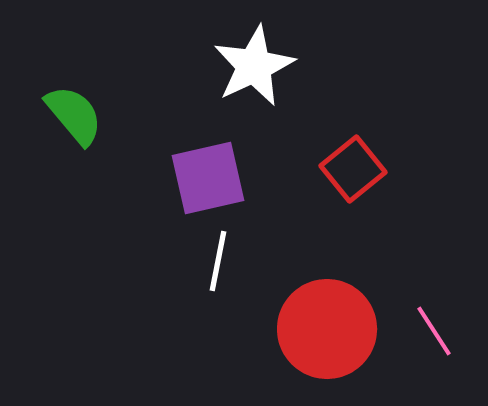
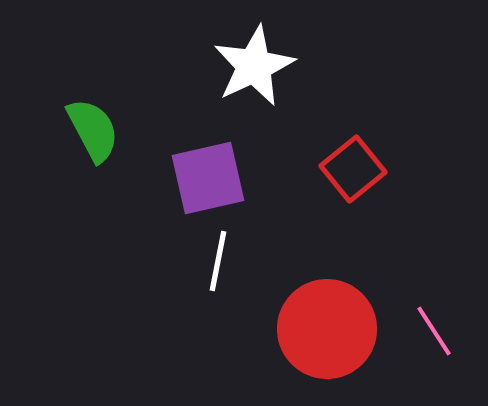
green semicircle: moved 19 px right, 15 px down; rotated 12 degrees clockwise
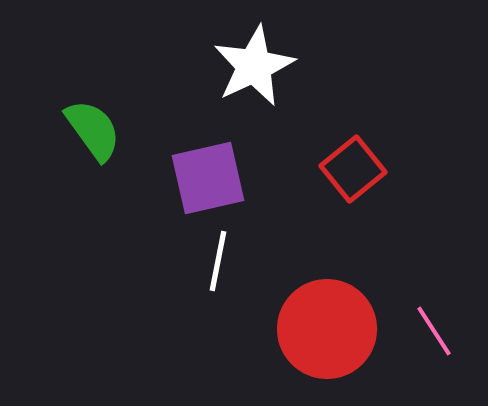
green semicircle: rotated 8 degrees counterclockwise
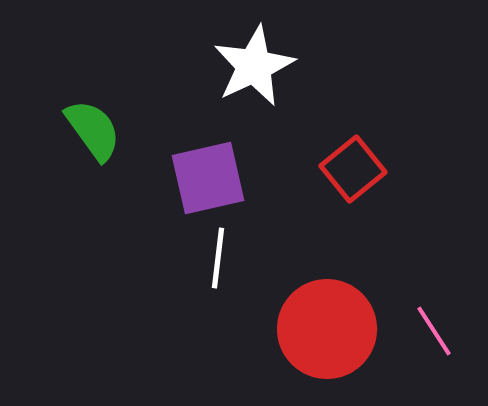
white line: moved 3 px up; rotated 4 degrees counterclockwise
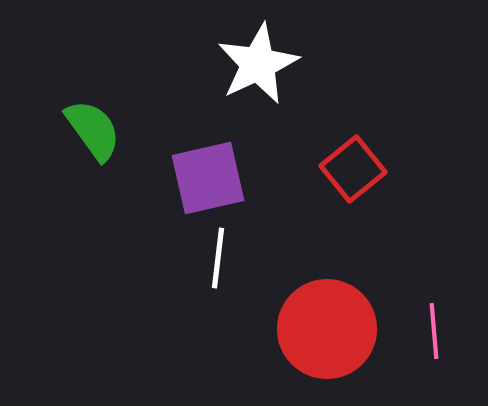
white star: moved 4 px right, 2 px up
pink line: rotated 28 degrees clockwise
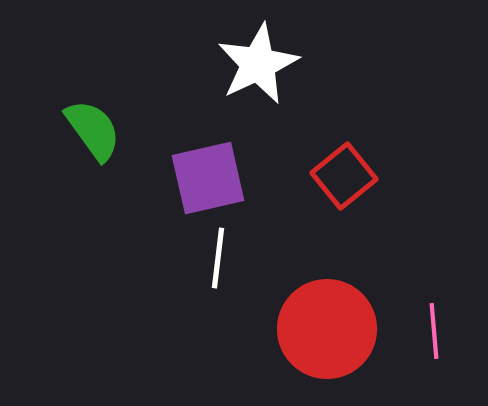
red square: moved 9 px left, 7 px down
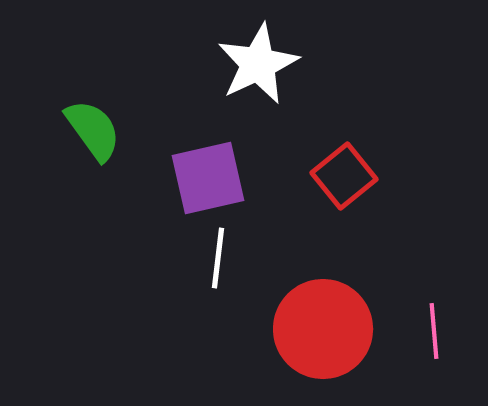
red circle: moved 4 px left
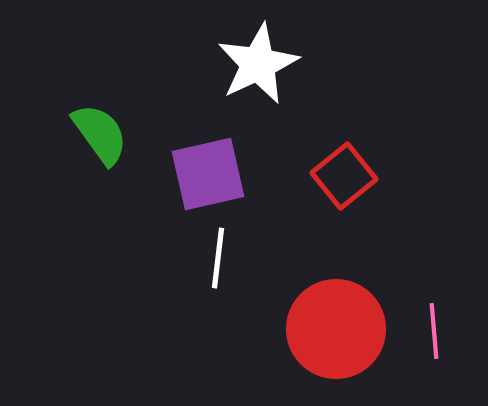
green semicircle: moved 7 px right, 4 px down
purple square: moved 4 px up
red circle: moved 13 px right
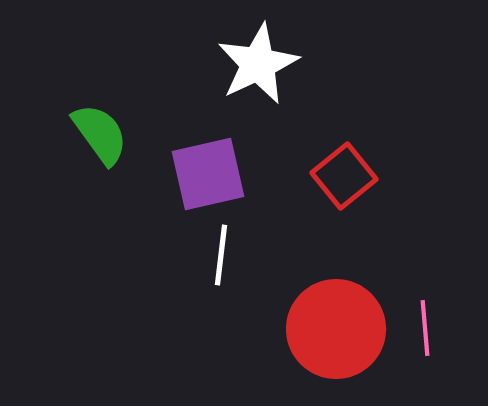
white line: moved 3 px right, 3 px up
pink line: moved 9 px left, 3 px up
